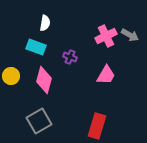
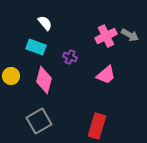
white semicircle: rotated 49 degrees counterclockwise
pink trapezoid: rotated 20 degrees clockwise
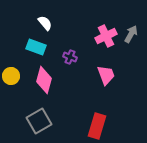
gray arrow: moved 1 px right, 1 px up; rotated 90 degrees counterclockwise
pink trapezoid: rotated 70 degrees counterclockwise
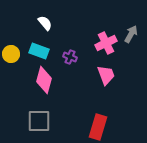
pink cross: moved 7 px down
cyan rectangle: moved 3 px right, 4 px down
yellow circle: moved 22 px up
gray square: rotated 30 degrees clockwise
red rectangle: moved 1 px right, 1 px down
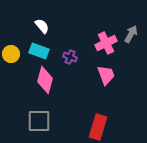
white semicircle: moved 3 px left, 3 px down
pink diamond: moved 1 px right
